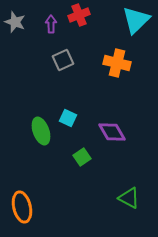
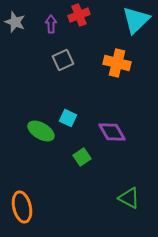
green ellipse: rotated 40 degrees counterclockwise
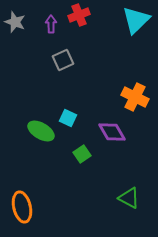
orange cross: moved 18 px right, 34 px down; rotated 12 degrees clockwise
green square: moved 3 px up
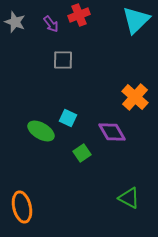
purple arrow: rotated 144 degrees clockwise
gray square: rotated 25 degrees clockwise
orange cross: rotated 16 degrees clockwise
green square: moved 1 px up
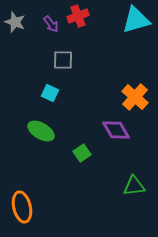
red cross: moved 1 px left, 1 px down
cyan triangle: rotated 28 degrees clockwise
cyan square: moved 18 px left, 25 px up
purple diamond: moved 4 px right, 2 px up
green triangle: moved 5 px right, 12 px up; rotated 35 degrees counterclockwise
